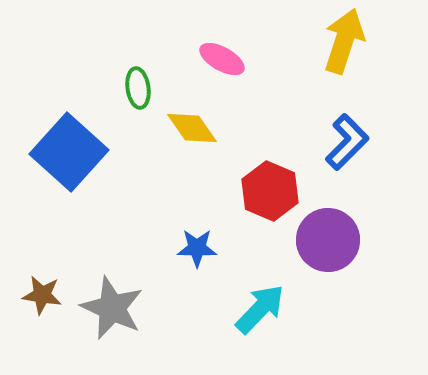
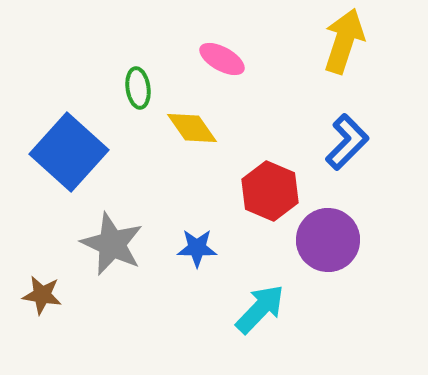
gray star: moved 64 px up
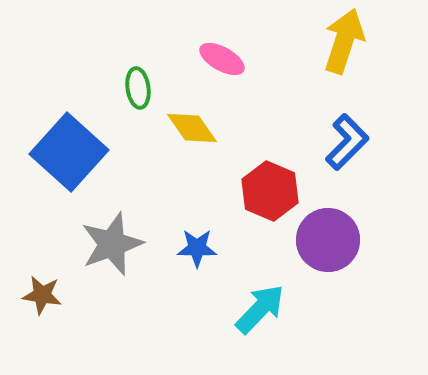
gray star: rotated 28 degrees clockwise
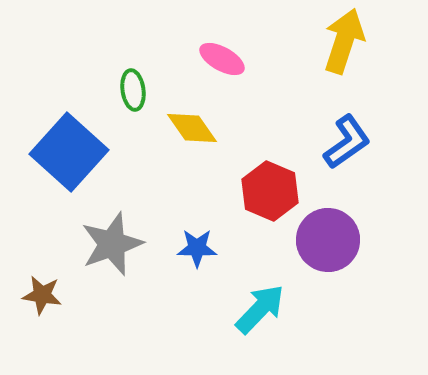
green ellipse: moved 5 px left, 2 px down
blue L-shape: rotated 10 degrees clockwise
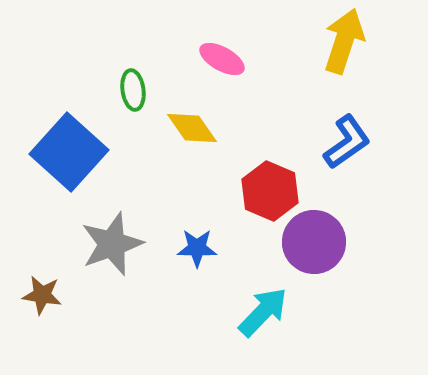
purple circle: moved 14 px left, 2 px down
cyan arrow: moved 3 px right, 3 px down
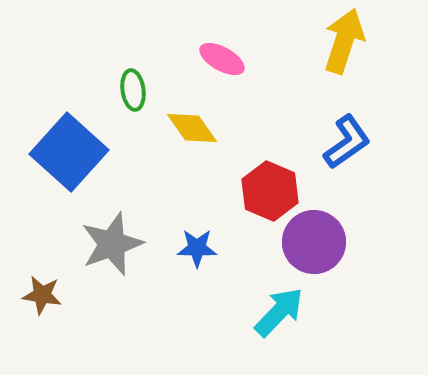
cyan arrow: moved 16 px right
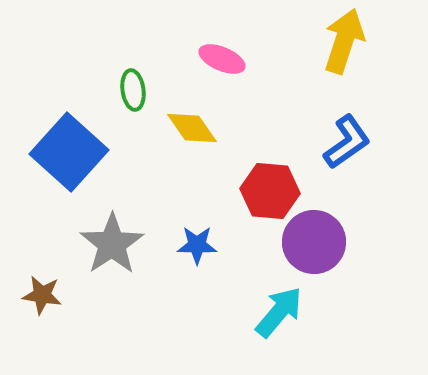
pink ellipse: rotated 6 degrees counterclockwise
red hexagon: rotated 18 degrees counterclockwise
gray star: rotated 14 degrees counterclockwise
blue star: moved 3 px up
cyan arrow: rotated 4 degrees counterclockwise
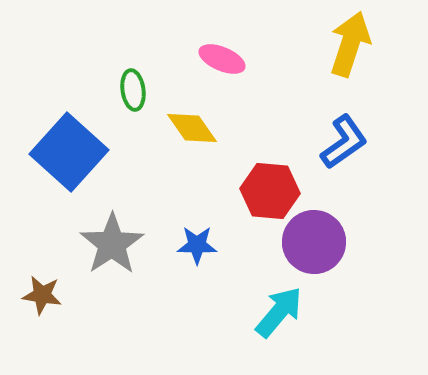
yellow arrow: moved 6 px right, 3 px down
blue L-shape: moved 3 px left
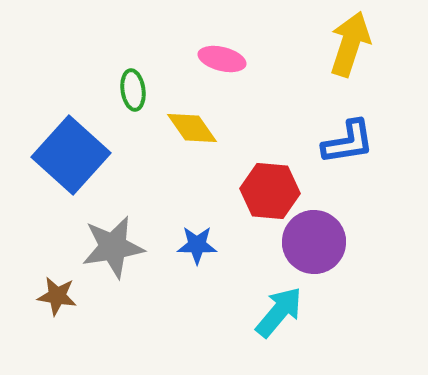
pink ellipse: rotated 9 degrees counterclockwise
blue L-shape: moved 4 px right; rotated 26 degrees clockwise
blue square: moved 2 px right, 3 px down
gray star: moved 1 px right, 3 px down; rotated 24 degrees clockwise
brown star: moved 15 px right, 1 px down
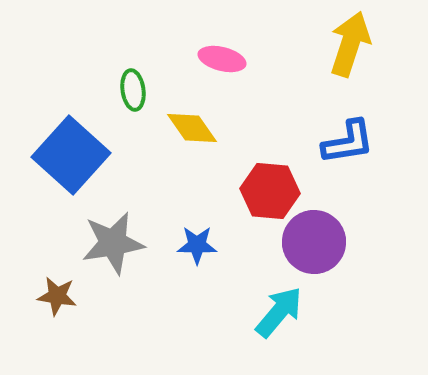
gray star: moved 4 px up
